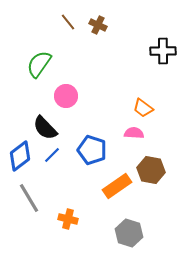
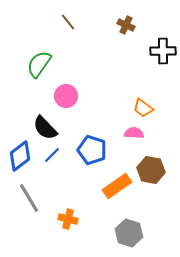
brown cross: moved 28 px right
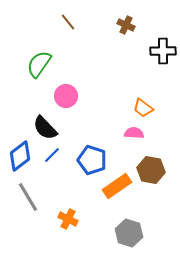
blue pentagon: moved 10 px down
gray line: moved 1 px left, 1 px up
orange cross: rotated 12 degrees clockwise
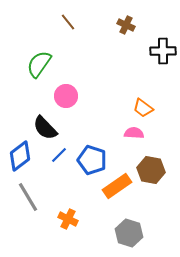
blue line: moved 7 px right
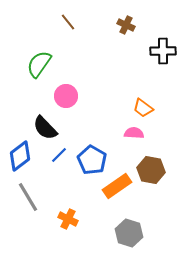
blue pentagon: rotated 12 degrees clockwise
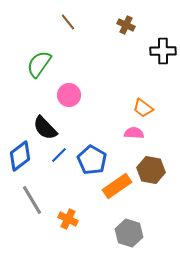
pink circle: moved 3 px right, 1 px up
gray line: moved 4 px right, 3 px down
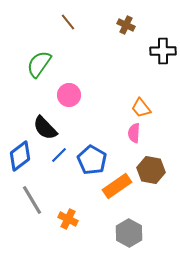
orange trapezoid: moved 2 px left; rotated 15 degrees clockwise
pink semicircle: rotated 90 degrees counterclockwise
gray hexagon: rotated 12 degrees clockwise
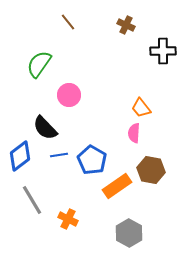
blue line: rotated 36 degrees clockwise
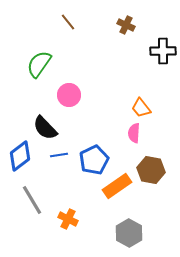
blue pentagon: moved 2 px right; rotated 16 degrees clockwise
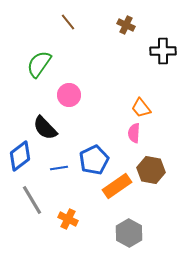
blue line: moved 13 px down
